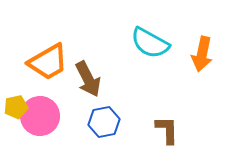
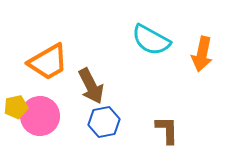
cyan semicircle: moved 1 px right, 3 px up
brown arrow: moved 3 px right, 7 px down
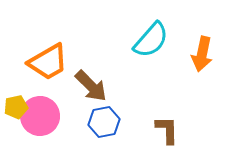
cyan semicircle: rotated 78 degrees counterclockwise
brown arrow: rotated 18 degrees counterclockwise
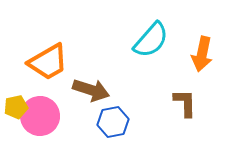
brown arrow: moved 4 px down; rotated 27 degrees counterclockwise
blue hexagon: moved 9 px right
brown L-shape: moved 18 px right, 27 px up
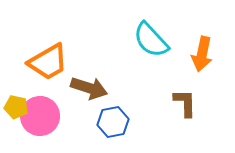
cyan semicircle: rotated 96 degrees clockwise
brown arrow: moved 2 px left, 2 px up
yellow pentagon: rotated 25 degrees clockwise
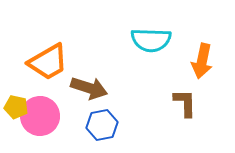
cyan semicircle: rotated 45 degrees counterclockwise
orange arrow: moved 7 px down
blue hexagon: moved 11 px left, 3 px down
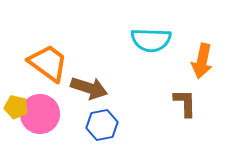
orange trapezoid: moved 1 px down; rotated 114 degrees counterclockwise
pink circle: moved 2 px up
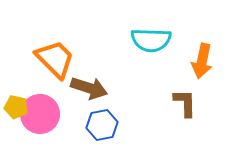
orange trapezoid: moved 7 px right, 4 px up; rotated 9 degrees clockwise
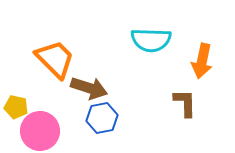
pink circle: moved 17 px down
blue hexagon: moved 7 px up
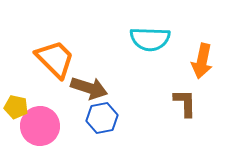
cyan semicircle: moved 1 px left, 1 px up
pink circle: moved 5 px up
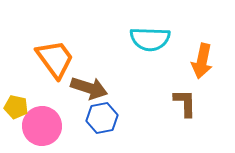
orange trapezoid: rotated 9 degrees clockwise
pink circle: moved 2 px right
